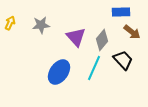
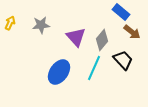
blue rectangle: rotated 42 degrees clockwise
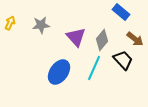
brown arrow: moved 3 px right, 7 px down
